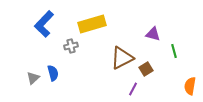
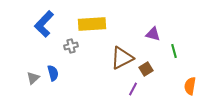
yellow rectangle: rotated 12 degrees clockwise
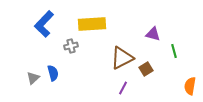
purple line: moved 10 px left, 1 px up
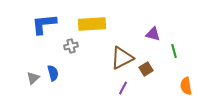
blue L-shape: rotated 40 degrees clockwise
orange semicircle: moved 4 px left; rotated 18 degrees counterclockwise
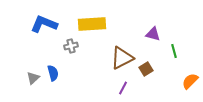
blue L-shape: rotated 28 degrees clockwise
orange semicircle: moved 4 px right, 5 px up; rotated 54 degrees clockwise
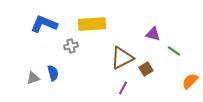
green line: rotated 40 degrees counterclockwise
gray triangle: rotated 24 degrees clockwise
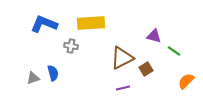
yellow rectangle: moved 1 px left, 1 px up
purple triangle: moved 1 px right, 2 px down
gray cross: rotated 24 degrees clockwise
orange semicircle: moved 4 px left
purple line: rotated 48 degrees clockwise
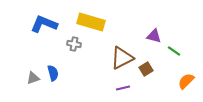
yellow rectangle: moved 1 px up; rotated 20 degrees clockwise
gray cross: moved 3 px right, 2 px up
